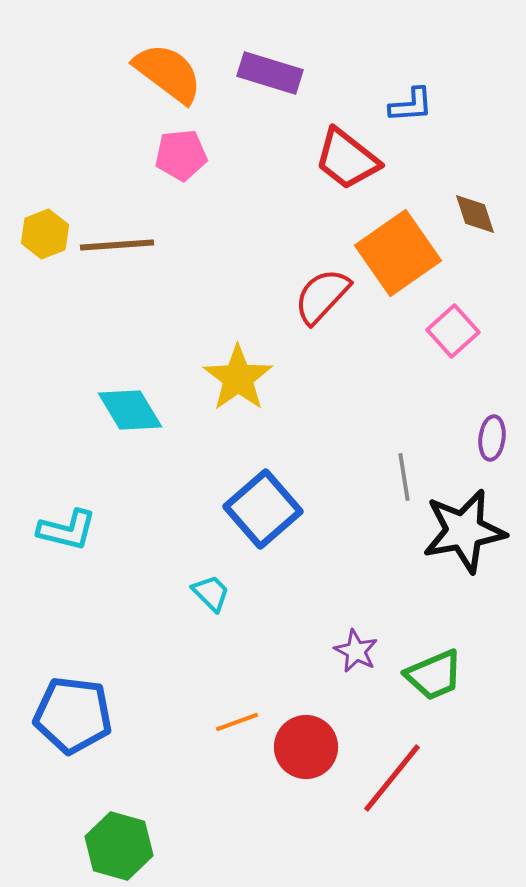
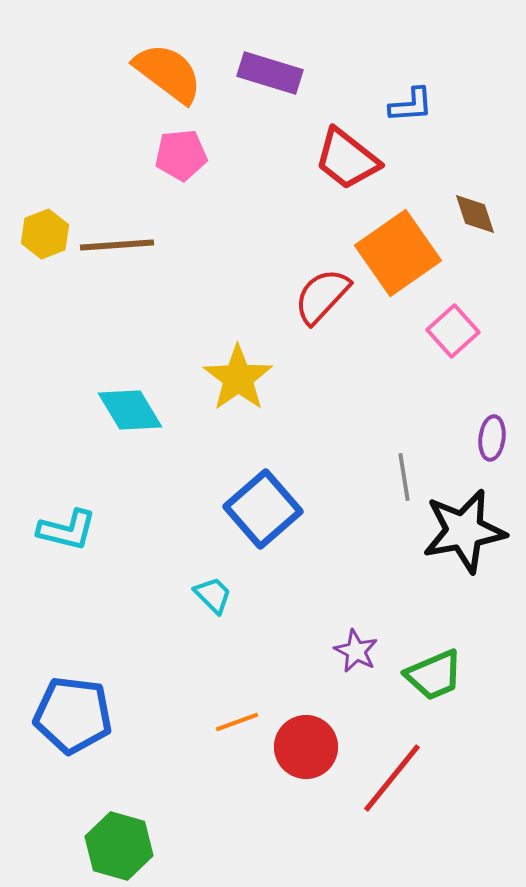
cyan trapezoid: moved 2 px right, 2 px down
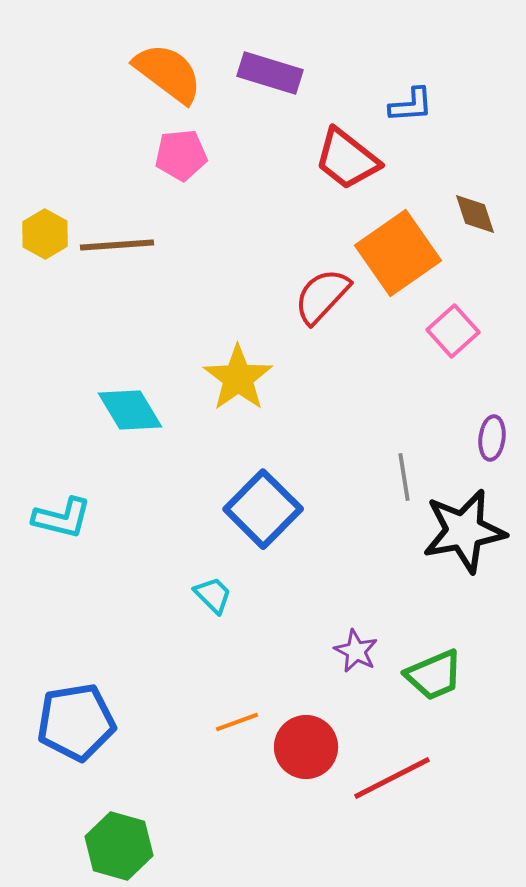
yellow hexagon: rotated 9 degrees counterclockwise
blue square: rotated 4 degrees counterclockwise
cyan L-shape: moved 5 px left, 12 px up
blue pentagon: moved 3 px right, 7 px down; rotated 16 degrees counterclockwise
red line: rotated 24 degrees clockwise
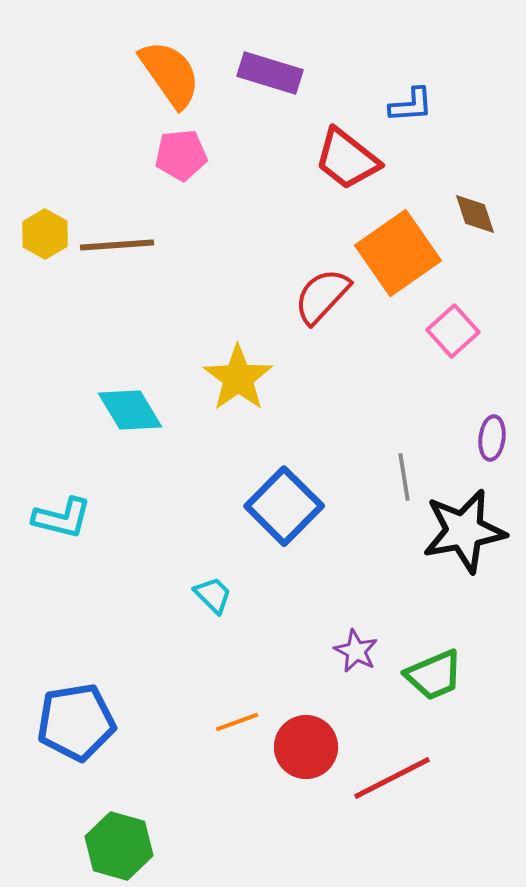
orange semicircle: moved 2 px right, 1 px down; rotated 18 degrees clockwise
blue square: moved 21 px right, 3 px up
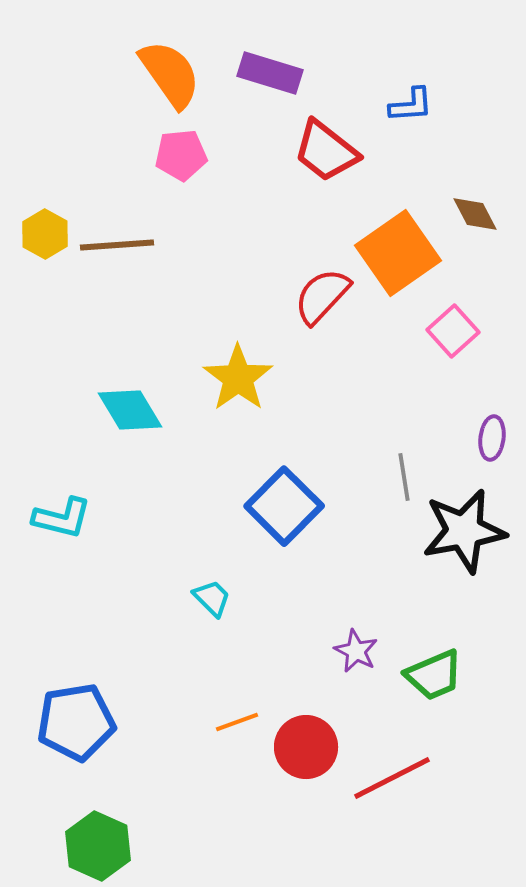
red trapezoid: moved 21 px left, 8 px up
brown diamond: rotated 9 degrees counterclockwise
cyan trapezoid: moved 1 px left, 3 px down
green hexagon: moved 21 px left; rotated 8 degrees clockwise
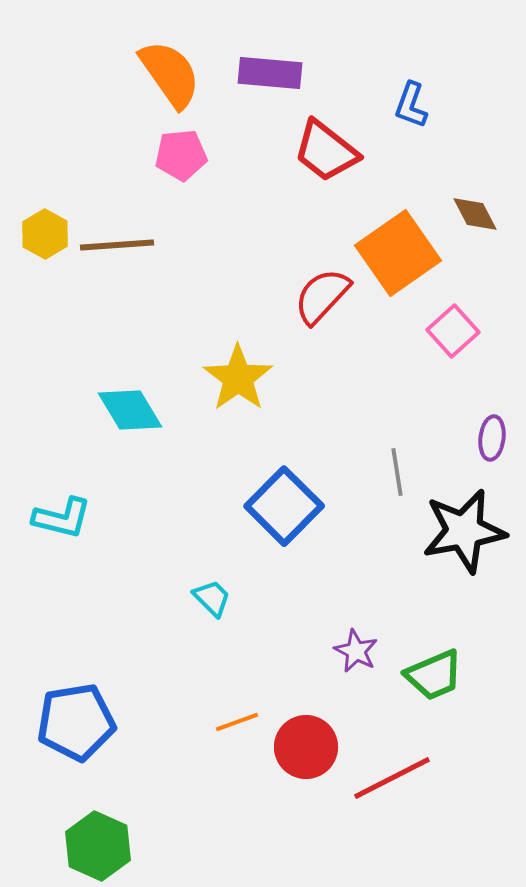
purple rectangle: rotated 12 degrees counterclockwise
blue L-shape: rotated 114 degrees clockwise
gray line: moved 7 px left, 5 px up
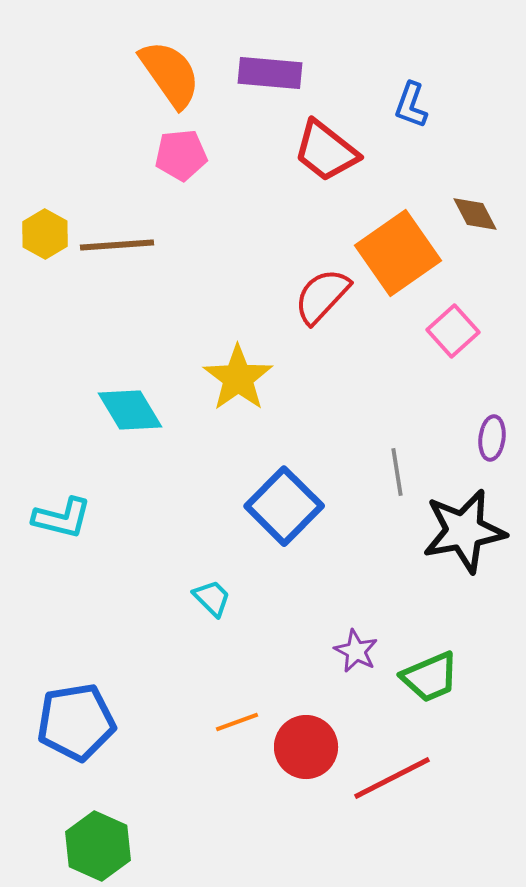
green trapezoid: moved 4 px left, 2 px down
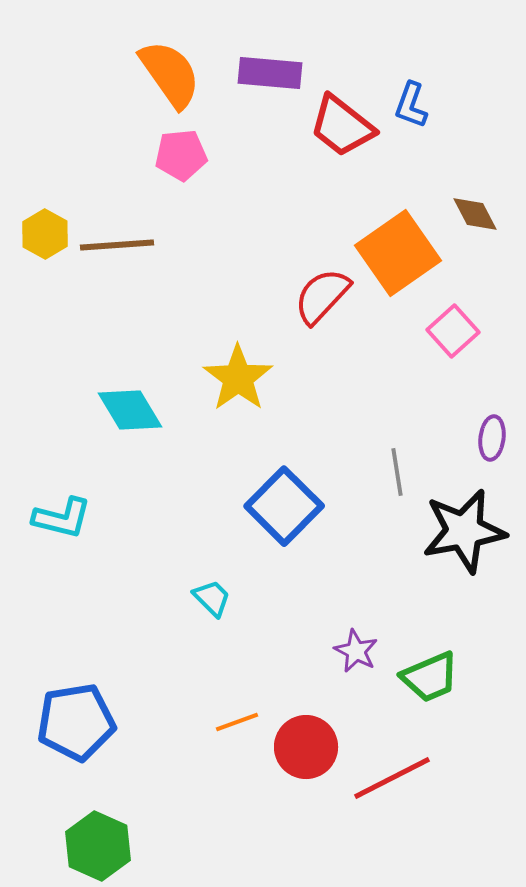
red trapezoid: moved 16 px right, 25 px up
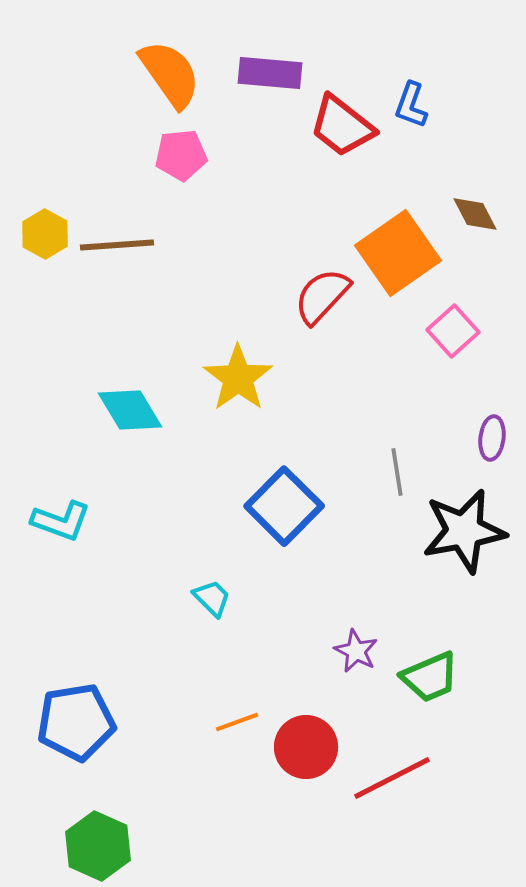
cyan L-shape: moved 1 px left, 3 px down; rotated 6 degrees clockwise
